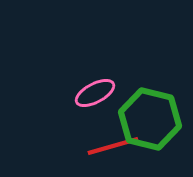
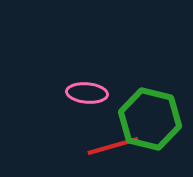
pink ellipse: moved 8 px left; rotated 33 degrees clockwise
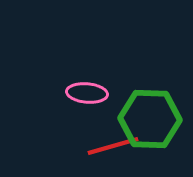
green hexagon: rotated 12 degrees counterclockwise
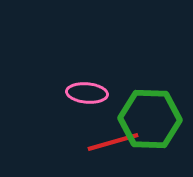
red line: moved 4 px up
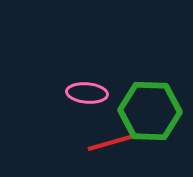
green hexagon: moved 8 px up
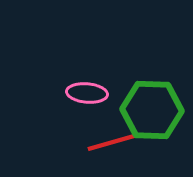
green hexagon: moved 2 px right, 1 px up
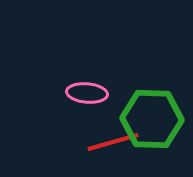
green hexagon: moved 9 px down
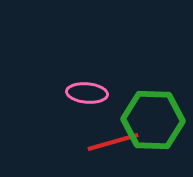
green hexagon: moved 1 px right, 1 px down
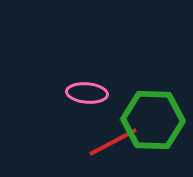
red line: rotated 12 degrees counterclockwise
